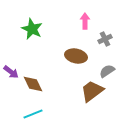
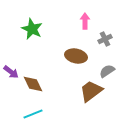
brown trapezoid: moved 1 px left
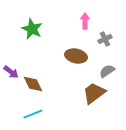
brown trapezoid: moved 3 px right, 2 px down
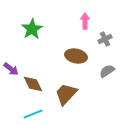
green star: rotated 15 degrees clockwise
purple arrow: moved 3 px up
brown trapezoid: moved 28 px left, 1 px down; rotated 10 degrees counterclockwise
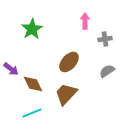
gray cross: rotated 16 degrees clockwise
brown ellipse: moved 7 px left, 6 px down; rotated 60 degrees counterclockwise
cyan line: moved 1 px left, 1 px up
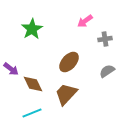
pink arrow: rotated 126 degrees counterclockwise
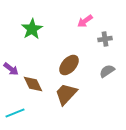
brown ellipse: moved 3 px down
cyan line: moved 17 px left
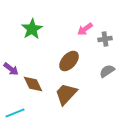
pink arrow: moved 8 px down
brown ellipse: moved 4 px up
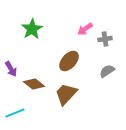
purple arrow: rotated 21 degrees clockwise
brown diamond: moved 1 px right; rotated 25 degrees counterclockwise
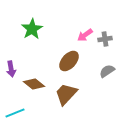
pink arrow: moved 6 px down
purple arrow: rotated 21 degrees clockwise
